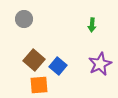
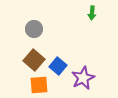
gray circle: moved 10 px right, 10 px down
green arrow: moved 12 px up
purple star: moved 17 px left, 14 px down
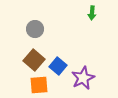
gray circle: moved 1 px right
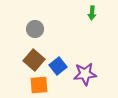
blue square: rotated 12 degrees clockwise
purple star: moved 2 px right, 4 px up; rotated 20 degrees clockwise
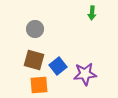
brown square: rotated 25 degrees counterclockwise
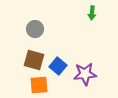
blue square: rotated 12 degrees counterclockwise
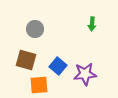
green arrow: moved 11 px down
brown square: moved 8 px left
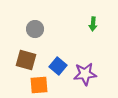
green arrow: moved 1 px right
